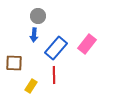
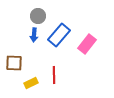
blue rectangle: moved 3 px right, 13 px up
yellow rectangle: moved 3 px up; rotated 32 degrees clockwise
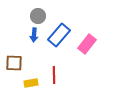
yellow rectangle: rotated 16 degrees clockwise
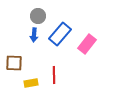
blue rectangle: moved 1 px right, 1 px up
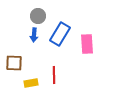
blue rectangle: rotated 10 degrees counterclockwise
pink rectangle: rotated 42 degrees counterclockwise
